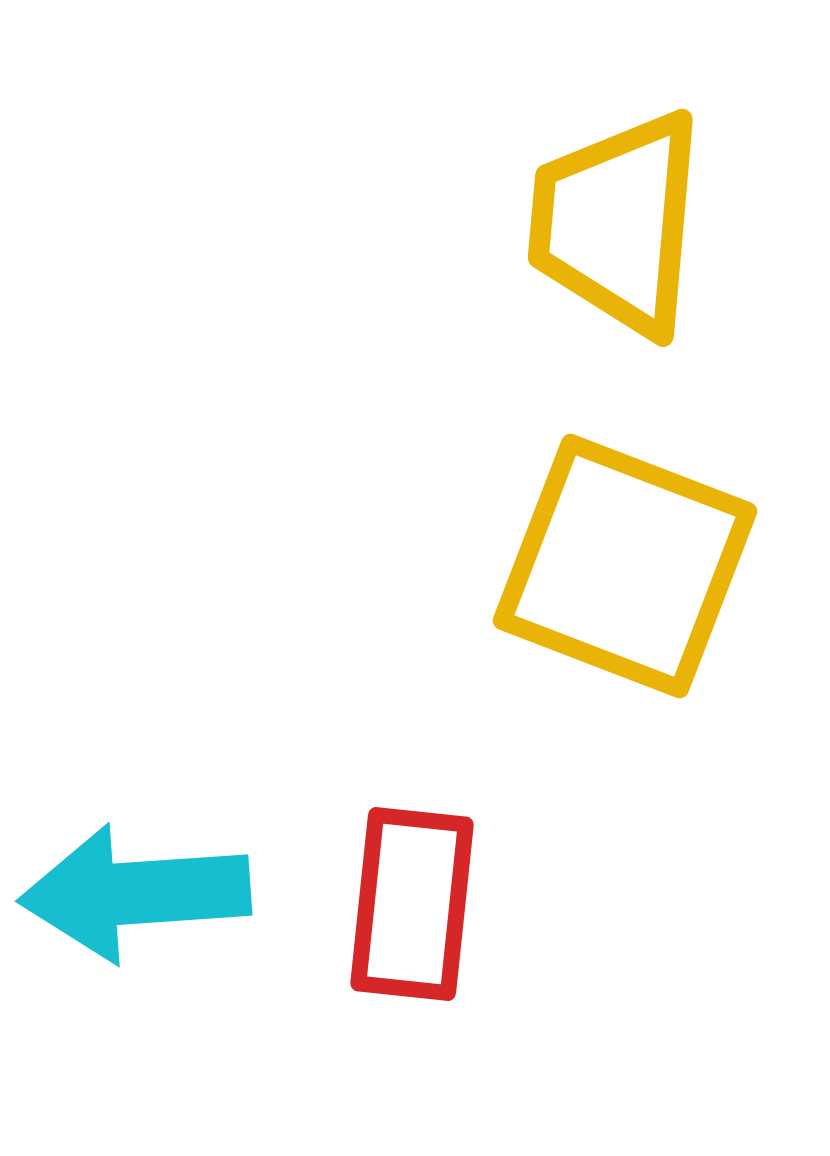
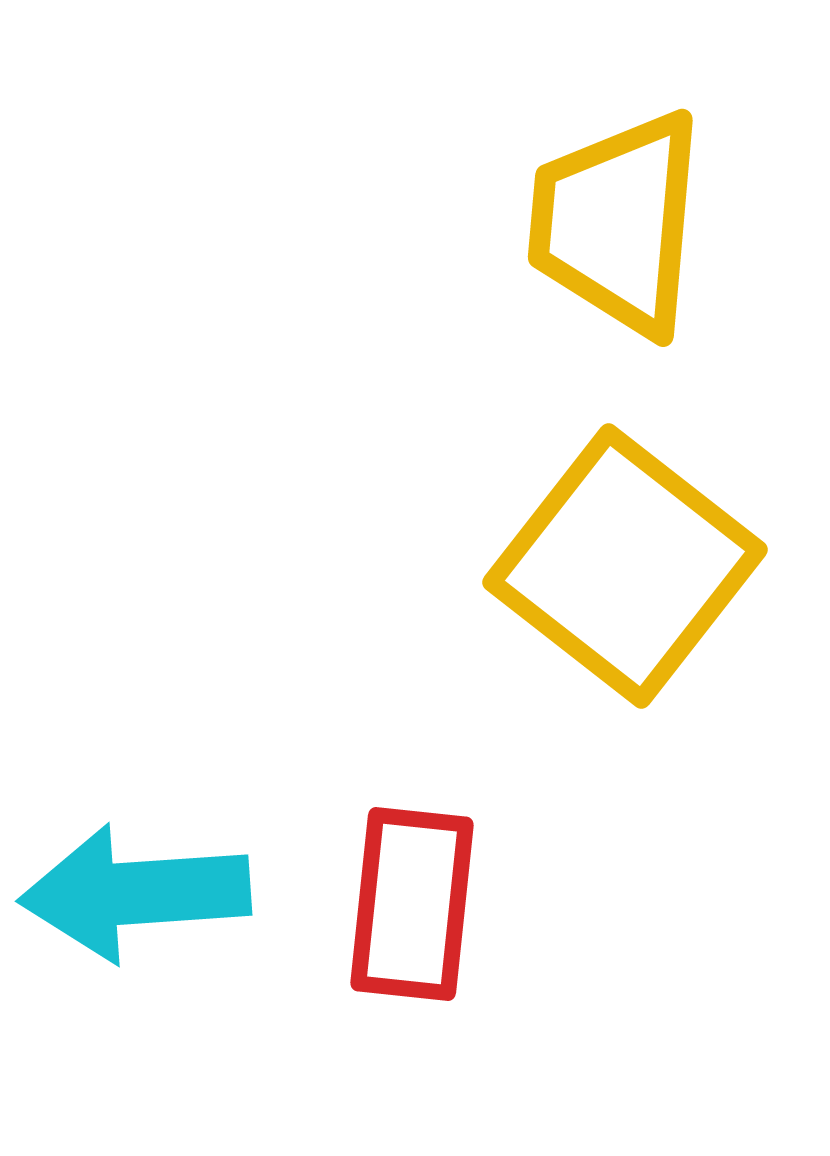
yellow square: rotated 17 degrees clockwise
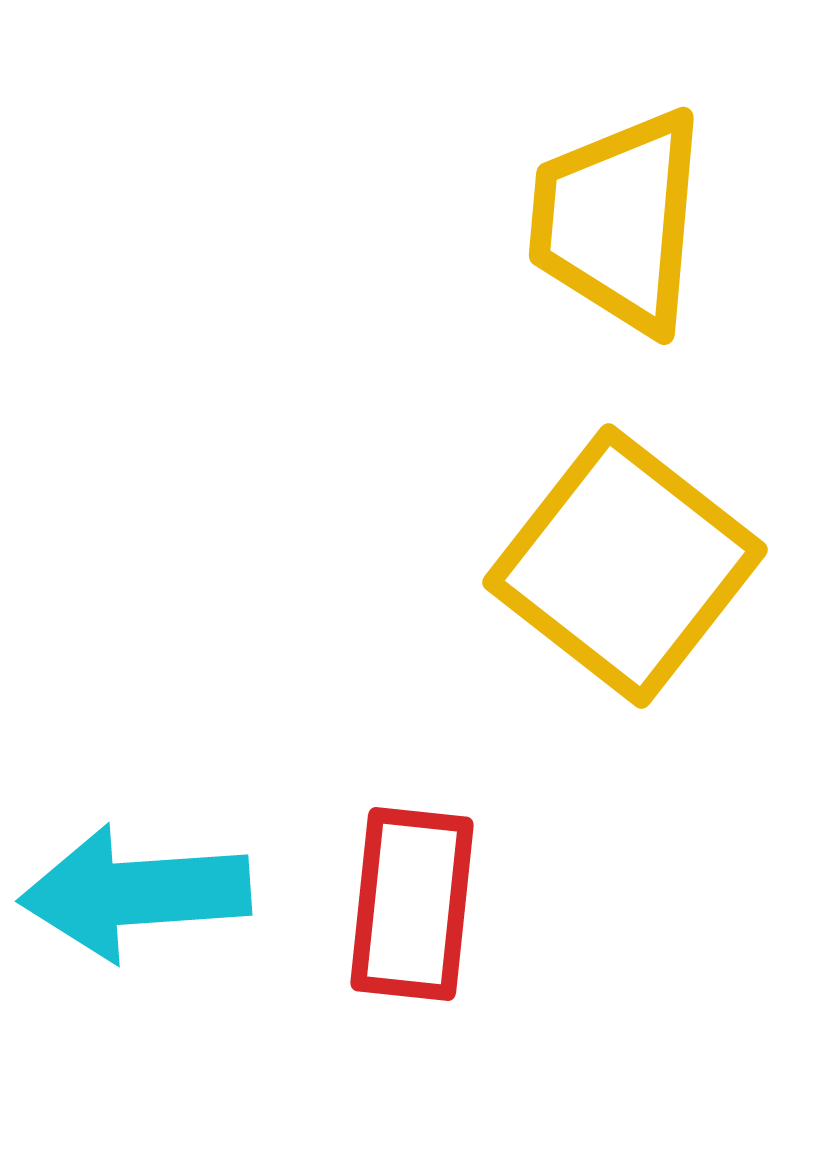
yellow trapezoid: moved 1 px right, 2 px up
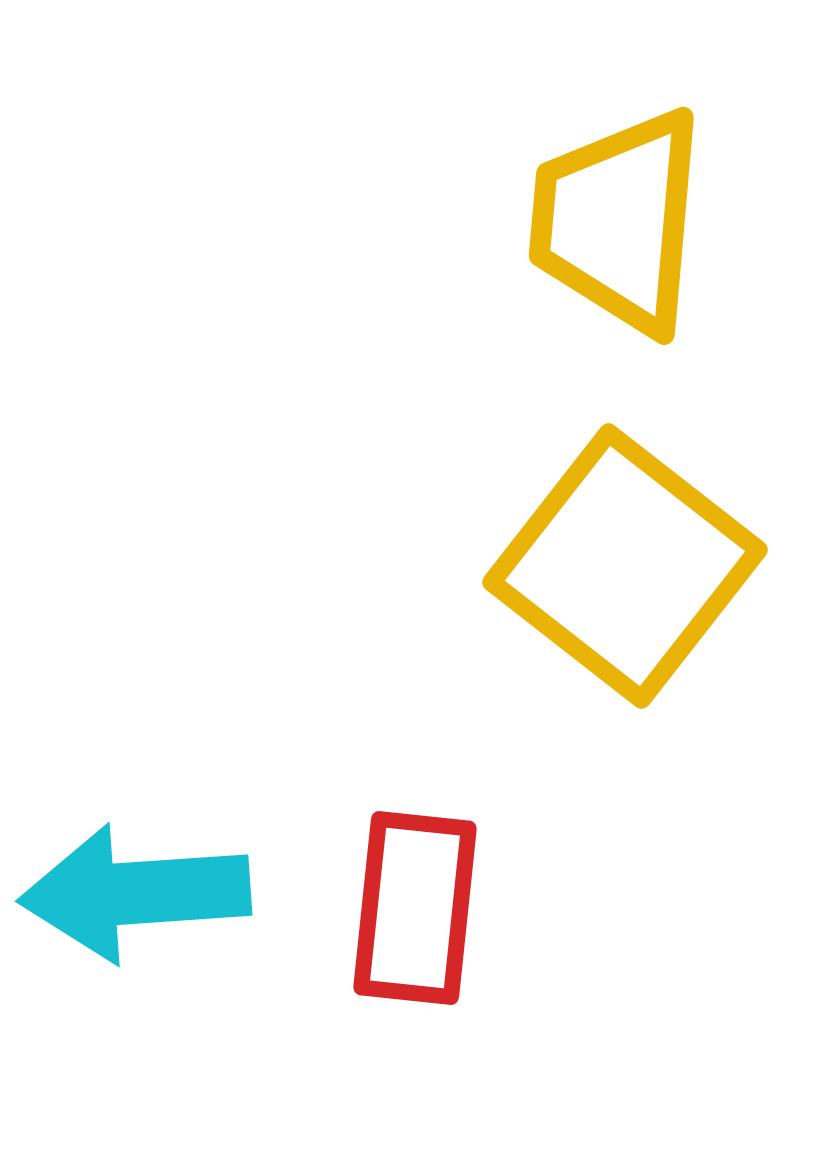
red rectangle: moved 3 px right, 4 px down
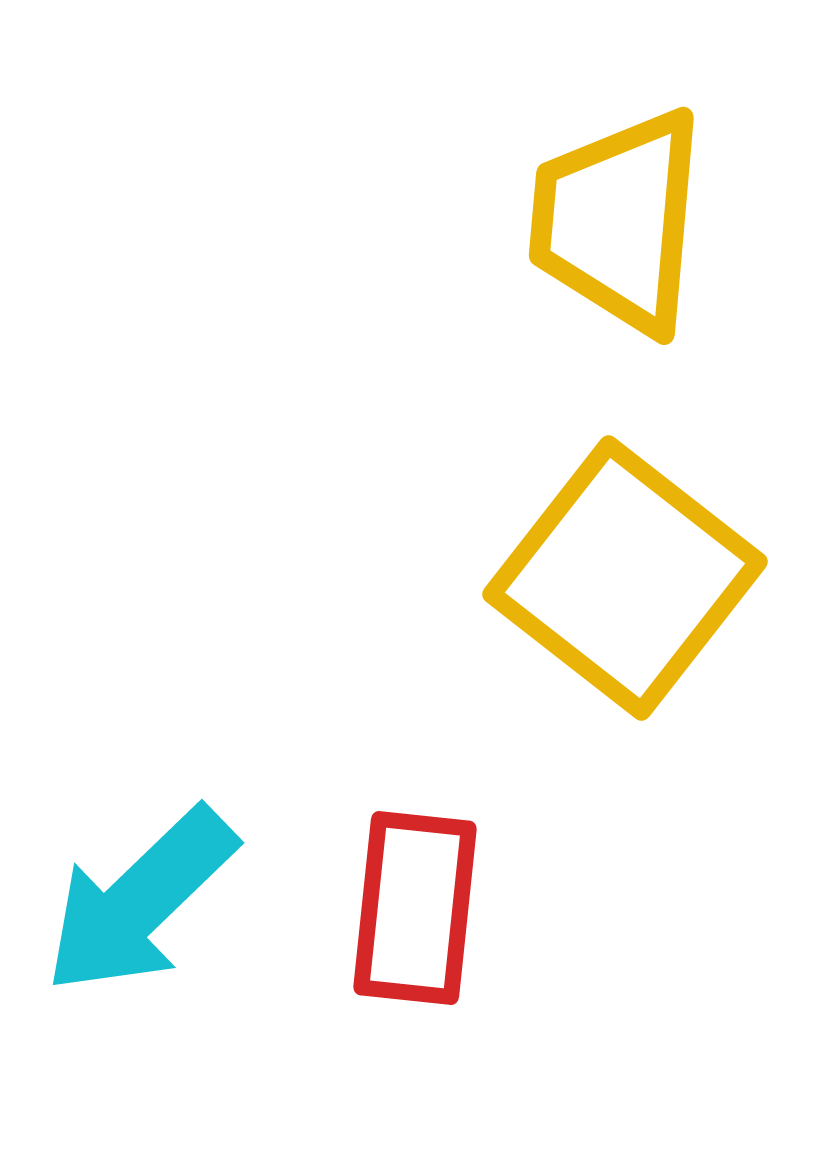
yellow square: moved 12 px down
cyan arrow: moved 5 px right, 8 px down; rotated 40 degrees counterclockwise
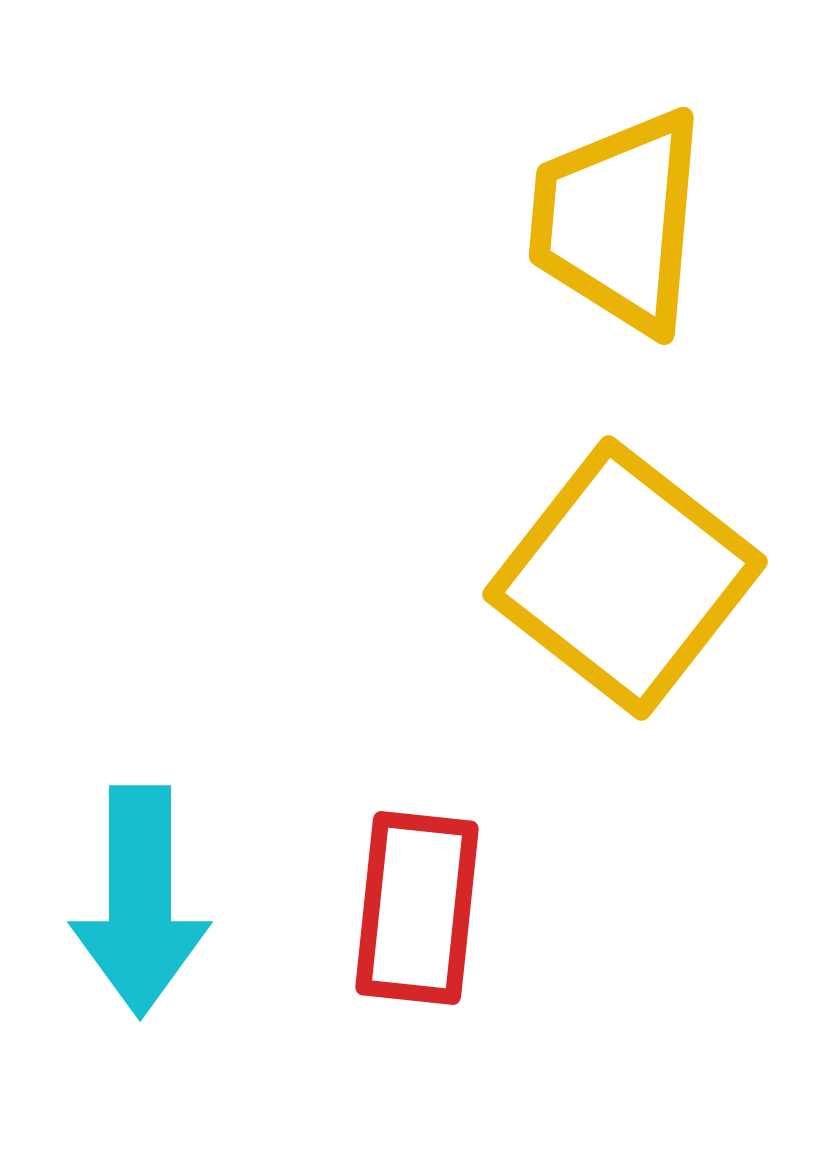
cyan arrow: rotated 46 degrees counterclockwise
red rectangle: moved 2 px right
